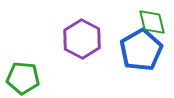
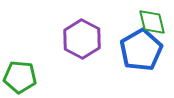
green pentagon: moved 3 px left, 1 px up
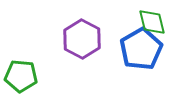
blue pentagon: moved 1 px up
green pentagon: moved 1 px right, 1 px up
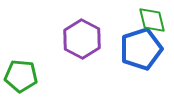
green diamond: moved 2 px up
blue pentagon: rotated 12 degrees clockwise
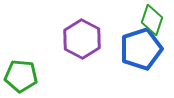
green diamond: rotated 32 degrees clockwise
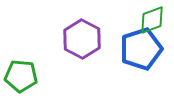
green diamond: rotated 52 degrees clockwise
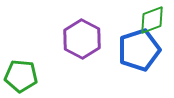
blue pentagon: moved 2 px left, 1 px down
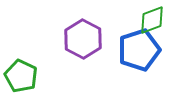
purple hexagon: moved 1 px right
green pentagon: rotated 20 degrees clockwise
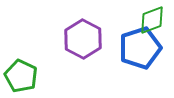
blue pentagon: moved 1 px right, 2 px up
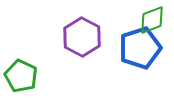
purple hexagon: moved 1 px left, 2 px up
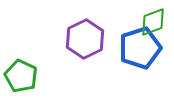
green diamond: moved 1 px right, 2 px down
purple hexagon: moved 3 px right, 2 px down; rotated 6 degrees clockwise
